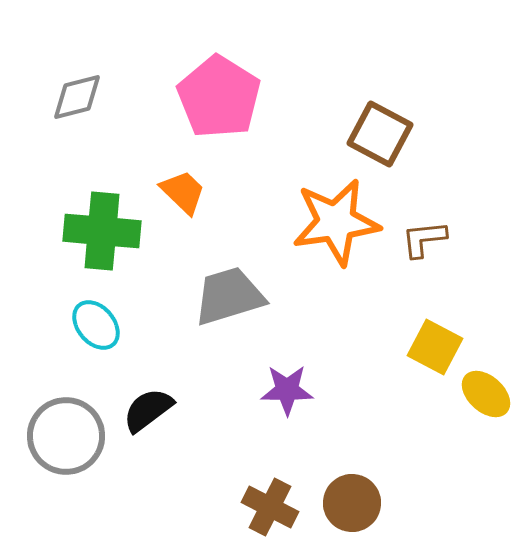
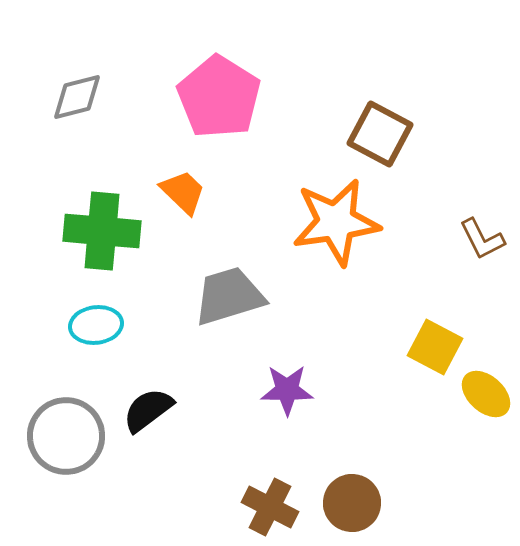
brown L-shape: moved 58 px right; rotated 111 degrees counterclockwise
cyan ellipse: rotated 57 degrees counterclockwise
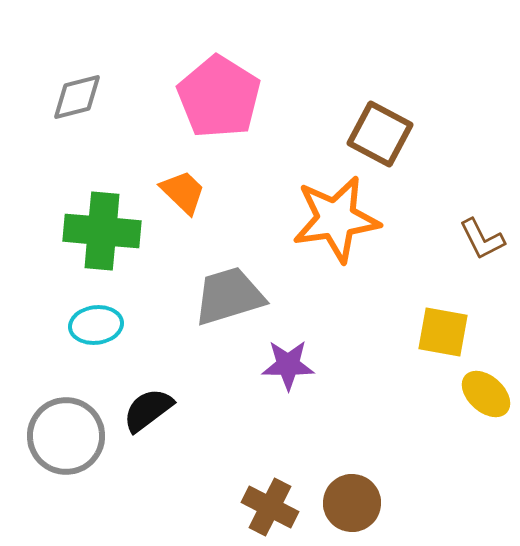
orange star: moved 3 px up
yellow square: moved 8 px right, 15 px up; rotated 18 degrees counterclockwise
purple star: moved 1 px right, 25 px up
